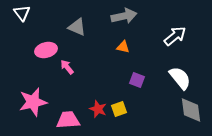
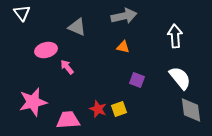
white arrow: rotated 55 degrees counterclockwise
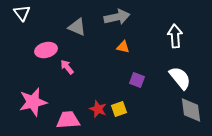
gray arrow: moved 7 px left, 1 px down
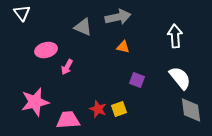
gray arrow: moved 1 px right
gray triangle: moved 6 px right
pink arrow: rotated 112 degrees counterclockwise
pink star: moved 2 px right
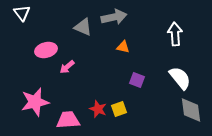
gray arrow: moved 4 px left
white arrow: moved 2 px up
pink arrow: rotated 21 degrees clockwise
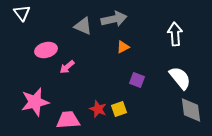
gray arrow: moved 2 px down
gray triangle: moved 1 px up
orange triangle: rotated 40 degrees counterclockwise
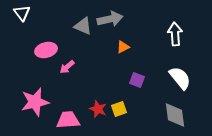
gray arrow: moved 4 px left
gray diamond: moved 16 px left, 5 px down
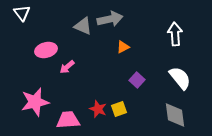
purple square: rotated 21 degrees clockwise
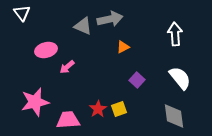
red star: rotated 18 degrees clockwise
gray diamond: moved 1 px left, 1 px down
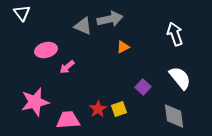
white arrow: rotated 15 degrees counterclockwise
purple square: moved 6 px right, 7 px down
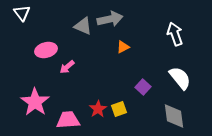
pink star: rotated 24 degrees counterclockwise
